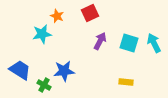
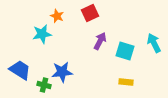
cyan square: moved 4 px left, 8 px down
blue star: moved 2 px left, 1 px down
green cross: rotated 16 degrees counterclockwise
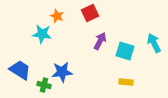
cyan star: rotated 18 degrees clockwise
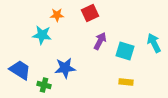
orange star: moved 1 px up; rotated 24 degrees counterclockwise
cyan star: moved 1 px down
blue star: moved 3 px right, 4 px up
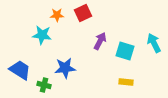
red square: moved 7 px left
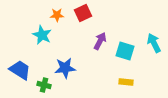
cyan star: rotated 18 degrees clockwise
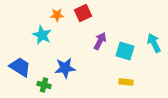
blue trapezoid: moved 3 px up
